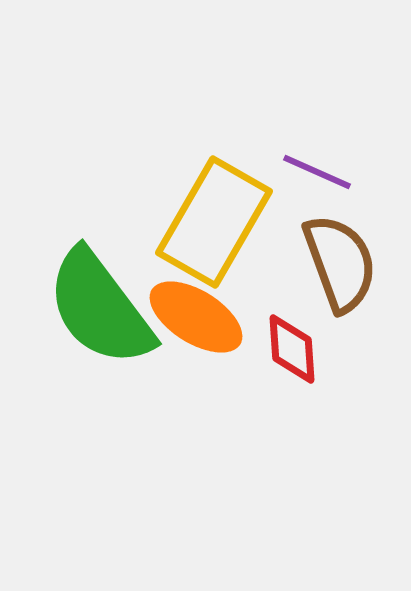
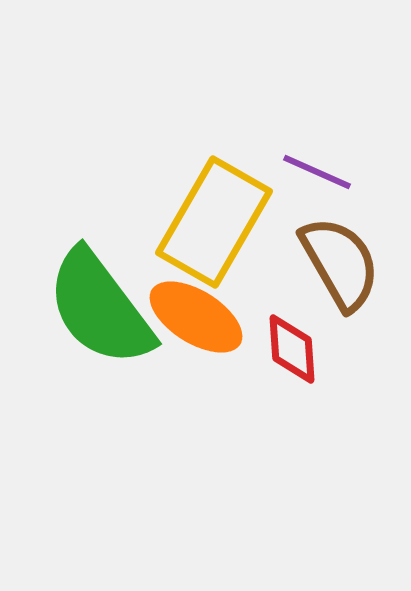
brown semicircle: rotated 10 degrees counterclockwise
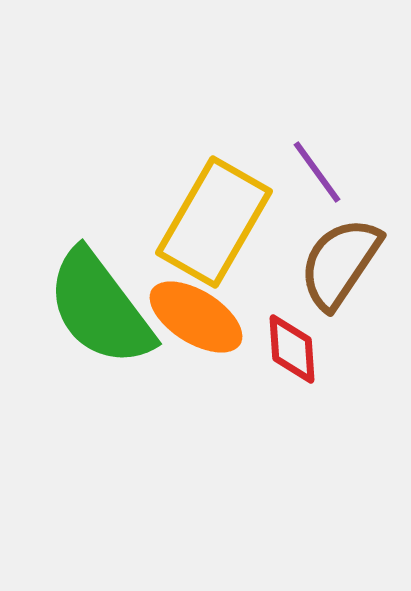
purple line: rotated 30 degrees clockwise
brown semicircle: rotated 116 degrees counterclockwise
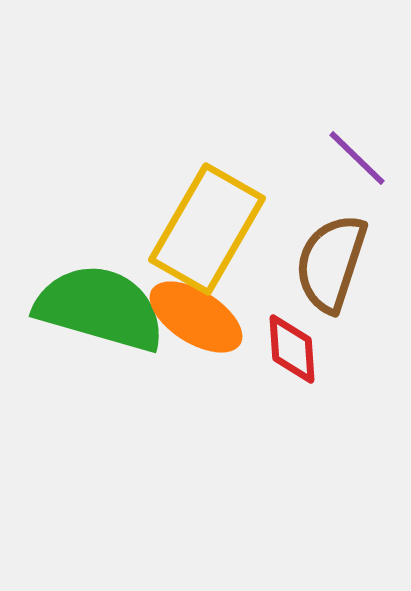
purple line: moved 40 px right, 14 px up; rotated 10 degrees counterclockwise
yellow rectangle: moved 7 px left, 7 px down
brown semicircle: moved 9 px left; rotated 16 degrees counterclockwise
green semicircle: rotated 143 degrees clockwise
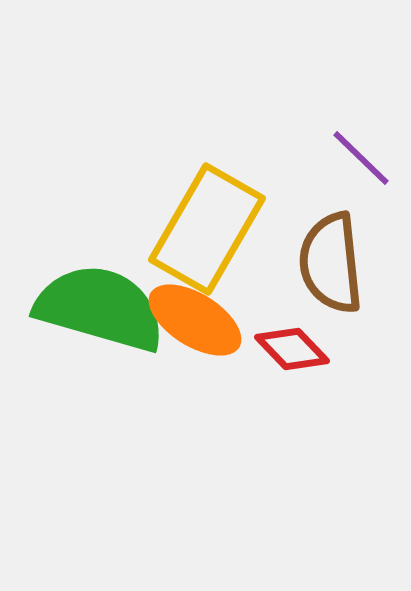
purple line: moved 4 px right
brown semicircle: rotated 24 degrees counterclockwise
orange ellipse: moved 1 px left, 3 px down
red diamond: rotated 40 degrees counterclockwise
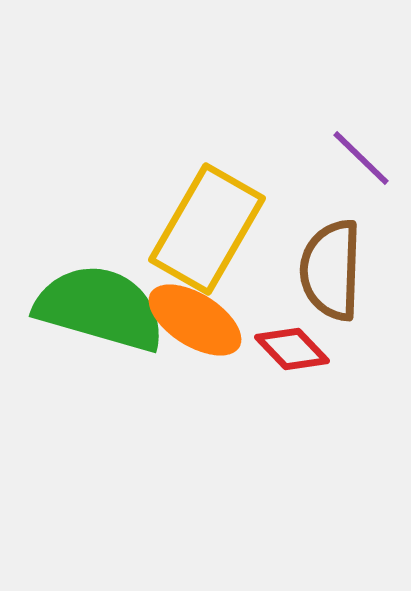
brown semicircle: moved 7 px down; rotated 8 degrees clockwise
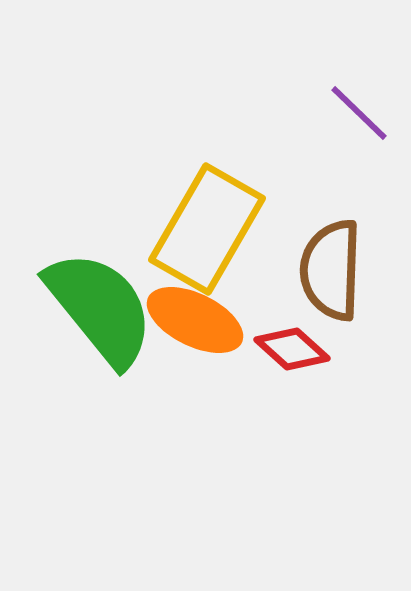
purple line: moved 2 px left, 45 px up
green semicircle: rotated 35 degrees clockwise
orange ellipse: rotated 6 degrees counterclockwise
red diamond: rotated 4 degrees counterclockwise
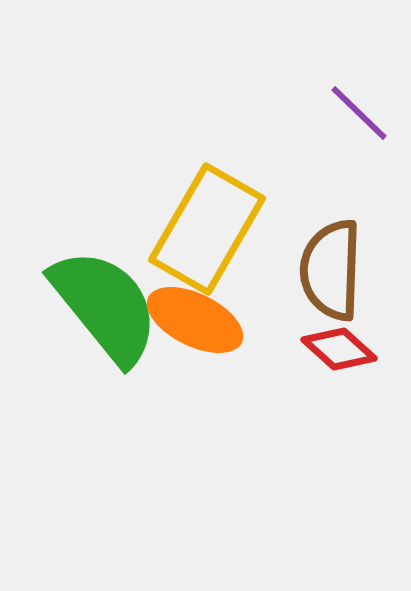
green semicircle: moved 5 px right, 2 px up
red diamond: moved 47 px right
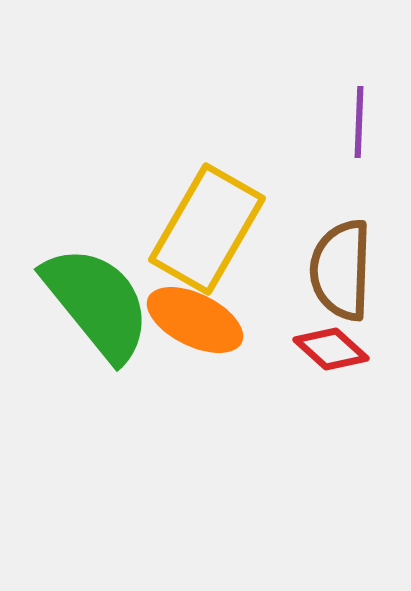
purple line: moved 9 px down; rotated 48 degrees clockwise
brown semicircle: moved 10 px right
green semicircle: moved 8 px left, 3 px up
red diamond: moved 8 px left
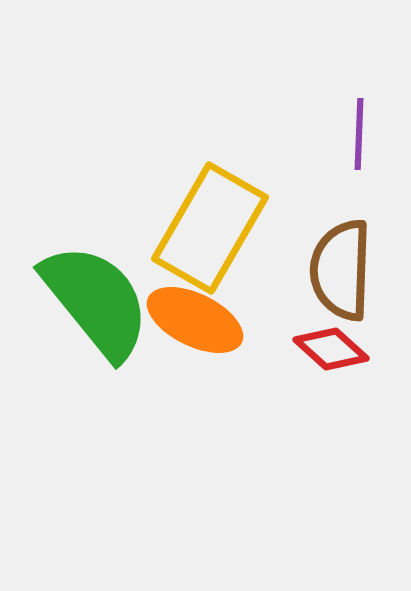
purple line: moved 12 px down
yellow rectangle: moved 3 px right, 1 px up
green semicircle: moved 1 px left, 2 px up
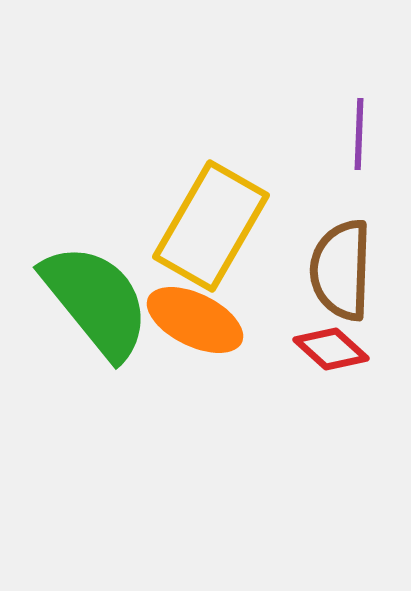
yellow rectangle: moved 1 px right, 2 px up
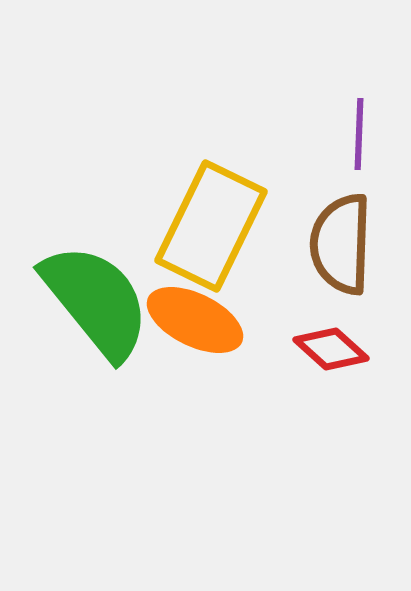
yellow rectangle: rotated 4 degrees counterclockwise
brown semicircle: moved 26 px up
